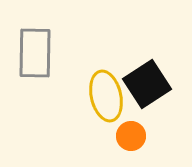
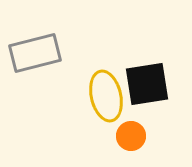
gray rectangle: rotated 75 degrees clockwise
black square: rotated 24 degrees clockwise
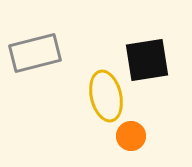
black square: moved 24 px up
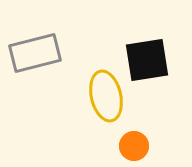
orange circle: moved 3 px right, 10 px down
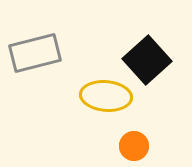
black square: rotated 33 degrees counterclockwise
yellow ellipse: rotated 72 degrees counterclockwise
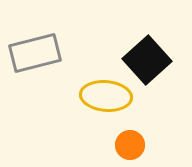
orange circle: moved 4 px left, 1 px up
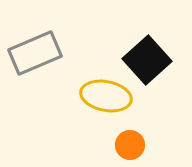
gray rectangle: rotated 9 degrees counterclockwise
yellow ellipse: rotated 6 degrees clockwise
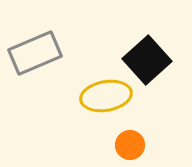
yellow ellipse: rotated 21 degrees counterclockwise
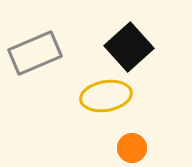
black square: moved 18 px left, 13 px up
orange circle: moved 2 px right, 3 px down
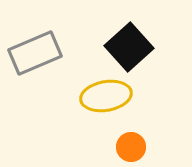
orange circle: moved 1 px left, 1 px up
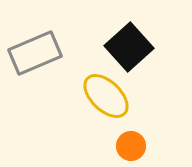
yellow ellipse: rotated 54 degrees clockwise
orange circle: moved 1 px up
